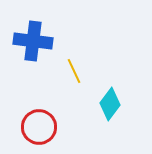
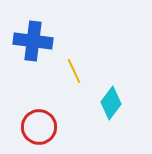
cyan diamond: moved 1 px right, 1 px up
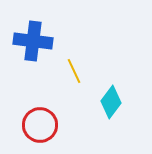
cyan diamond: moved 1 px up
red circle: moved 1 px right, 2 px up
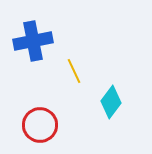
blue cross: rotated 18 degrees counterclockwise
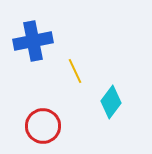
yellow line: moved 1 px right
red circle: moved 3 px right, 1 px down
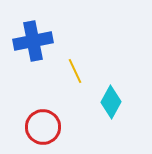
cyan diamond: rotated 8 degrees counterclockwise
red circle: moved 1 px down
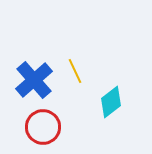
blue cross: moved 1 px right, 39 px down; rotated 30 degrees counterclockwise
cyan diamond: rotated 24 degrees clockwise
